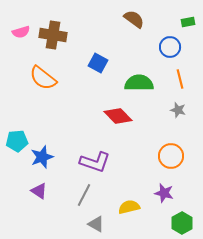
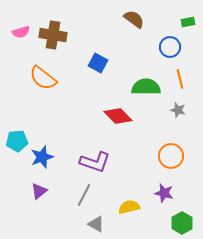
green semicircle: moved 7 px right, 4 px down
purple triangle: rotated 48 degrees clockwise
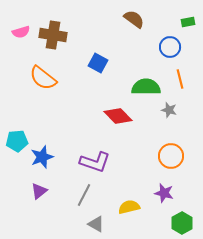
gray star: moved 9 px left
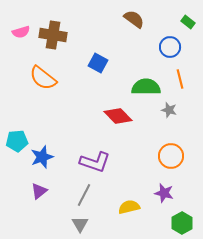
green rectangle: rotated 48 degrees clockwise
gray triangle: moved 16 px left; rotated 30 degrees clockwise
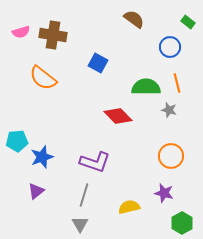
orange line: moved 3 px left, 4 px down
purple triangle: moved 3 px left
gray line: rotated 10 degrees counterclockwise
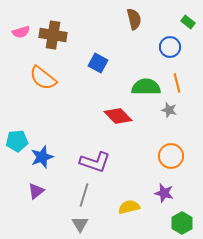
brown semicircle: rotated 40 degrees clockwise
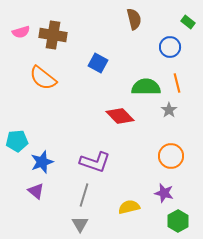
gray star: rotated 21 degrees clockwise
red diamond: moved 2 px right
blue star: moved 5 px down
purple triangle: rotated 42 degrees counterclockwise
green hexagon: moved 4 px left, 2 px up
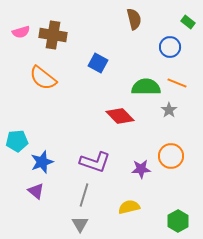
orange line: rotated 54 degrees counterclockwise
purple star: moved 23 px left, 24 px up; rotated 18 degrees counterclockwise
